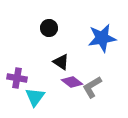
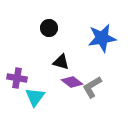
black triangle: rotated 18 degrees counterclockwise
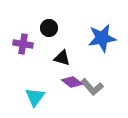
black triangle: moved 1 px right, 4 px up
purple cross: moved 6 px right, 34 px up
gray L-shape: rotated 100 degrees counterclockwise
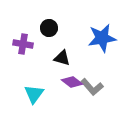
cyan triangle: moved 1 px left, 3 px up
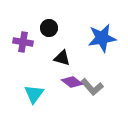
purple cross: moved 2 px up
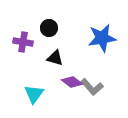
black triangle: moved 7 px left
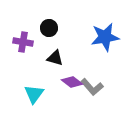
blue star: moved 3 px right, 1 px up
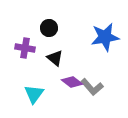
purple cross: moved 2 px right, 6 px down
black triangle: rotated 24 degrees clockwise
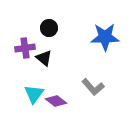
blue star: rotated 8 degrees clockwise
purple cross: rotated 18 degrees counterclockwise
black triangle: moved 11 px left
purple diamond: moved 16 px left, 19 px down
gray L-shape: moved 1 px right
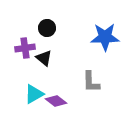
black circle: moved 2 px left
gray L-shape: moved 2 px left, 5 px up; rotated 40 degrees clockwise
cyan triangle: rotated 25 degrees clockwise
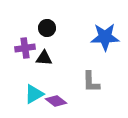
black triangle: rotated 36 degrees counterclockwise
